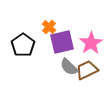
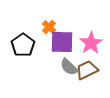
purple square: rotated 15 degrees clockwise
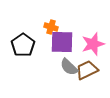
orange cross: moved 2 px right; rotated 24 degrees counterclockwise
pink star: moved 2 px right, 1 px down; rotated 15 degrees clockwise
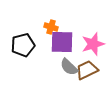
black pentagon: rotated 20 degrees clockwise
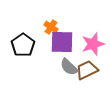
orange cross: rotated 16 degrees clockwise
black pentagon: rotated 20 degrees counterclockwise
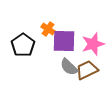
orange cross: moved 3 px left, 2 px down
purple square: moved 2 px right, 1 px up
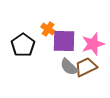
brown trapezoid: moved 1 px left, 3 px up
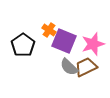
orange cross: moved 1 px right, 1 px down
purple square: rotated 20 degrees clockwise
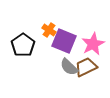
pink star: rotated 10 degrees counterclockwise
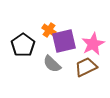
purple square: rotated 35 degrees counterclockwise
gray semicircle: moved 17 px left, 3 px up
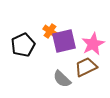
orange cross: moved 1 px right, 1 px down
black pentagon: rotated 10 degrees clockwise
gray semicircle: moved 10 px right, 15 px down
